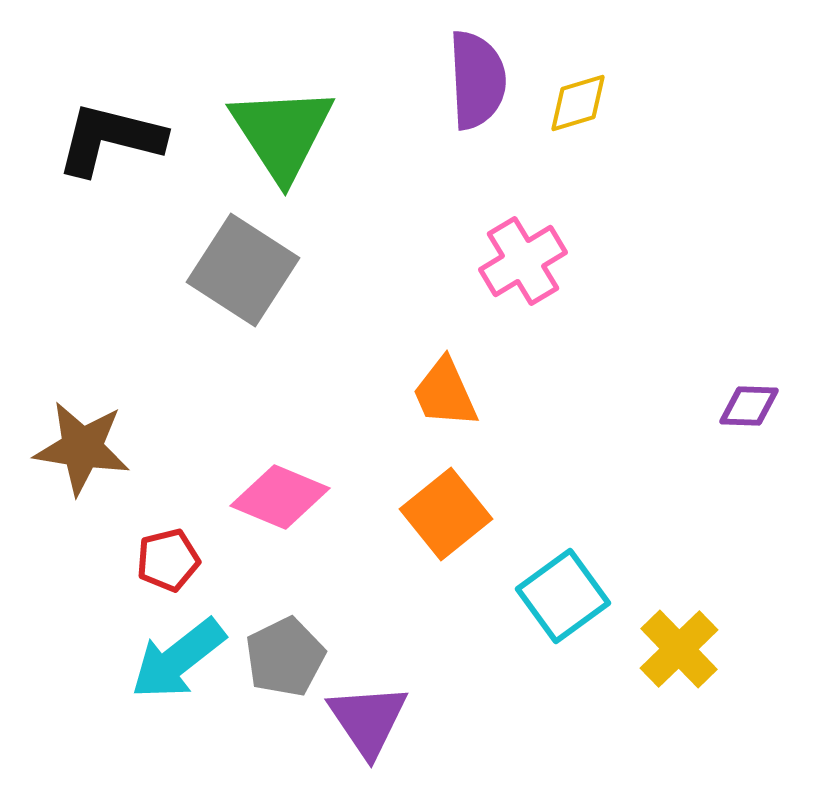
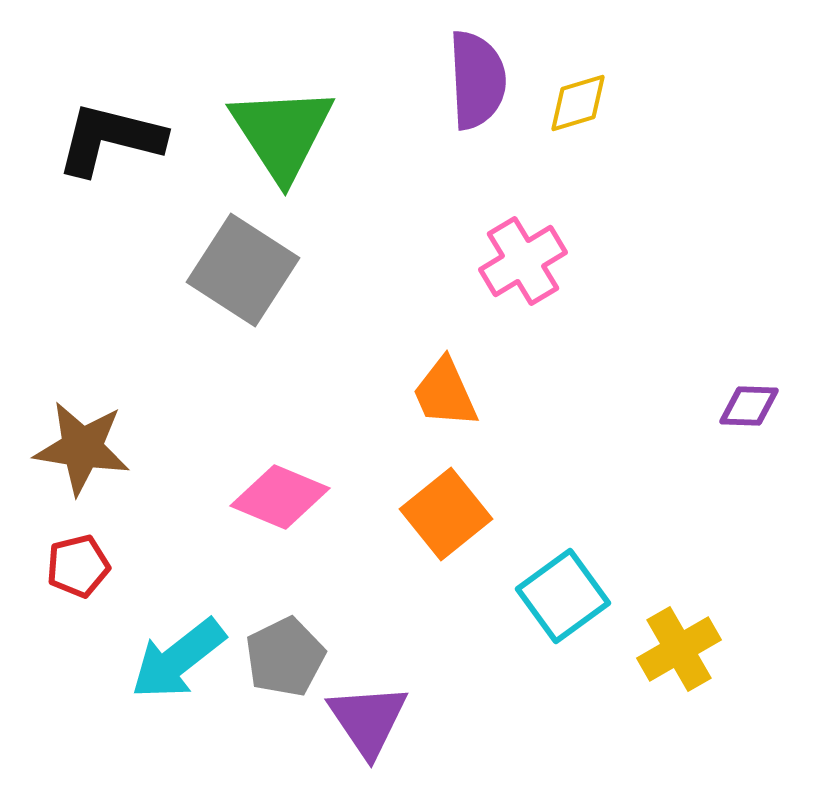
red pentagon: moved 90 px left, 6 px down
yellow cross: rotated 14 degrees clockwise
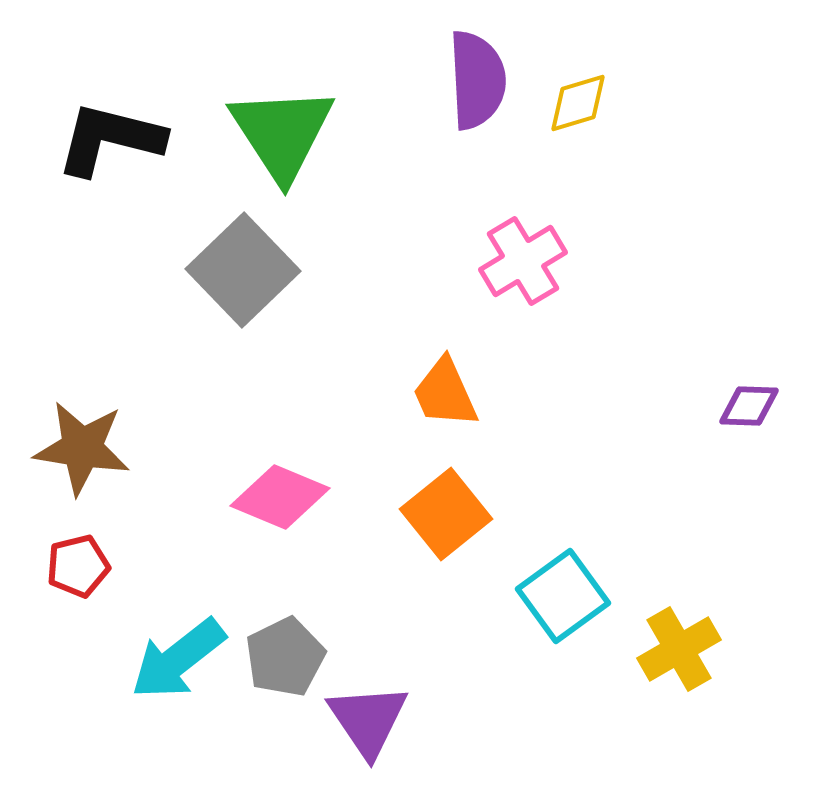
gray square: rotated 13 degrees clockwise
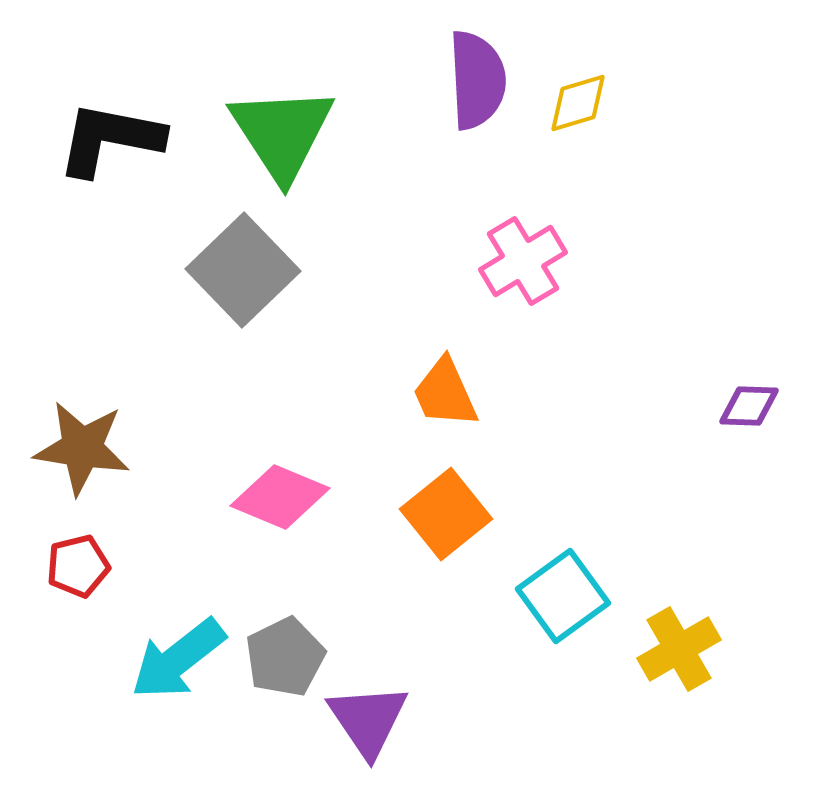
black L-shape: rotated 3 degrees counterclockwise
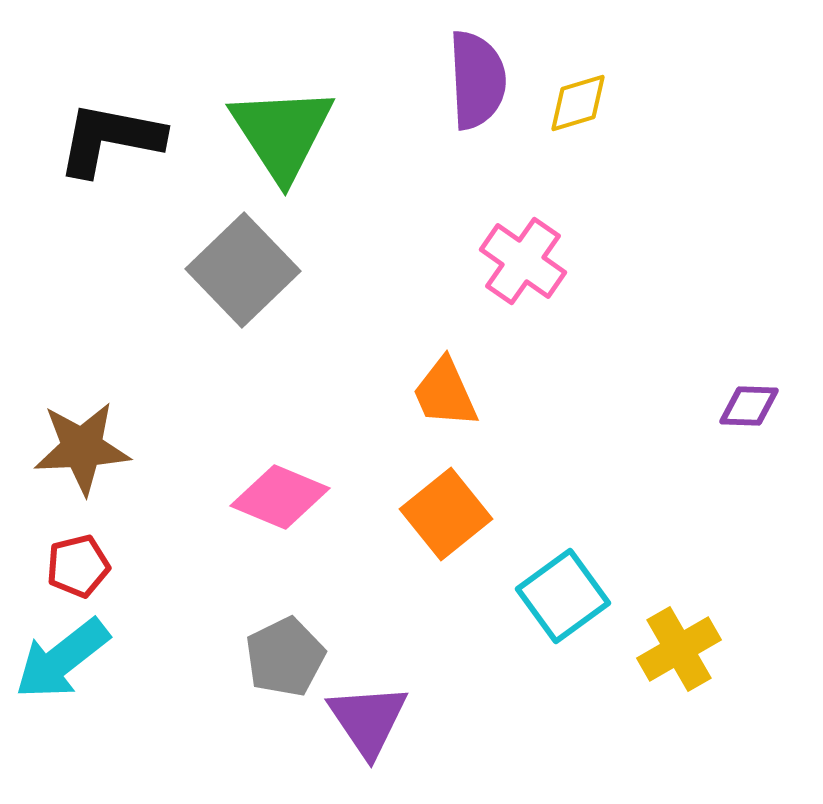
pink cross: rotated 24 degrees counterclockwise
brown star: rotated 12 degrees counterclockwise
cyan arrow: moved 116 px left
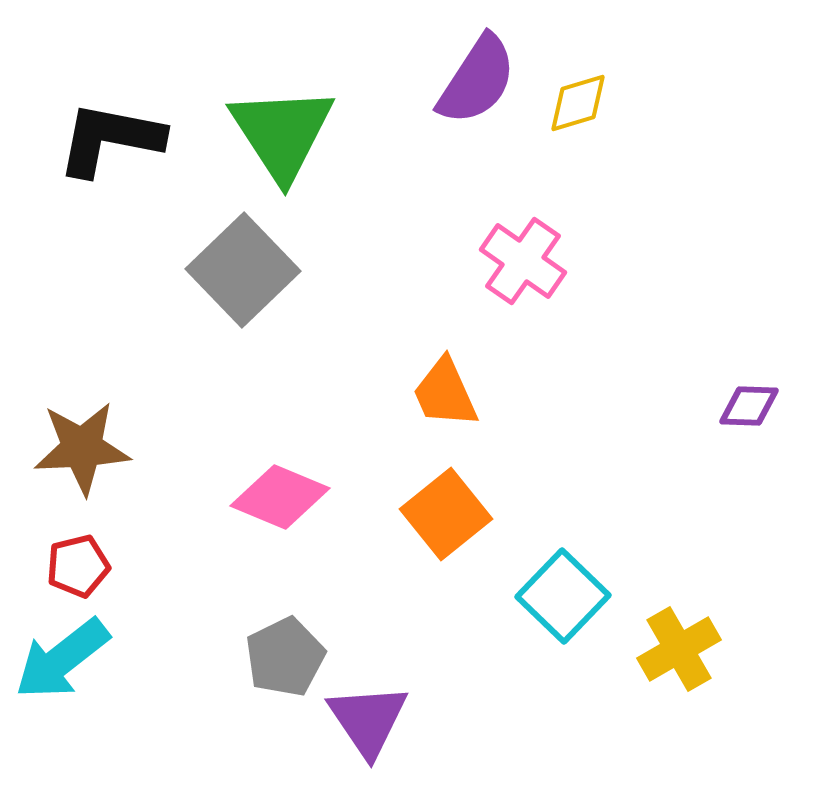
purple semicircle: rotated 36 degrees clockwise
cyan square: rotated 10 degrees counterclockwise
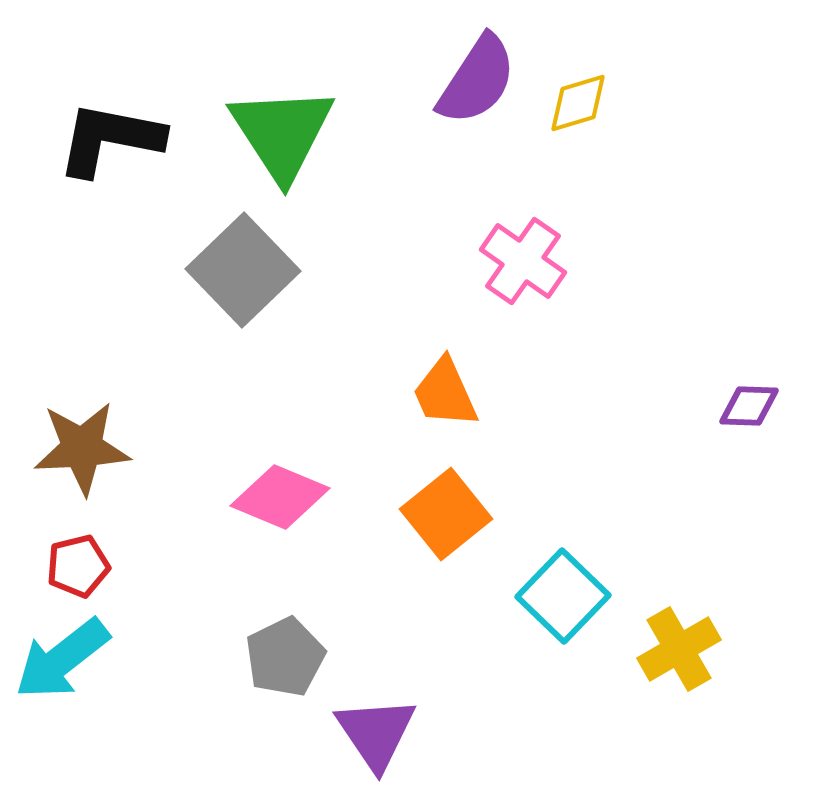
purple triangle: moved 8 px right, 13 px down
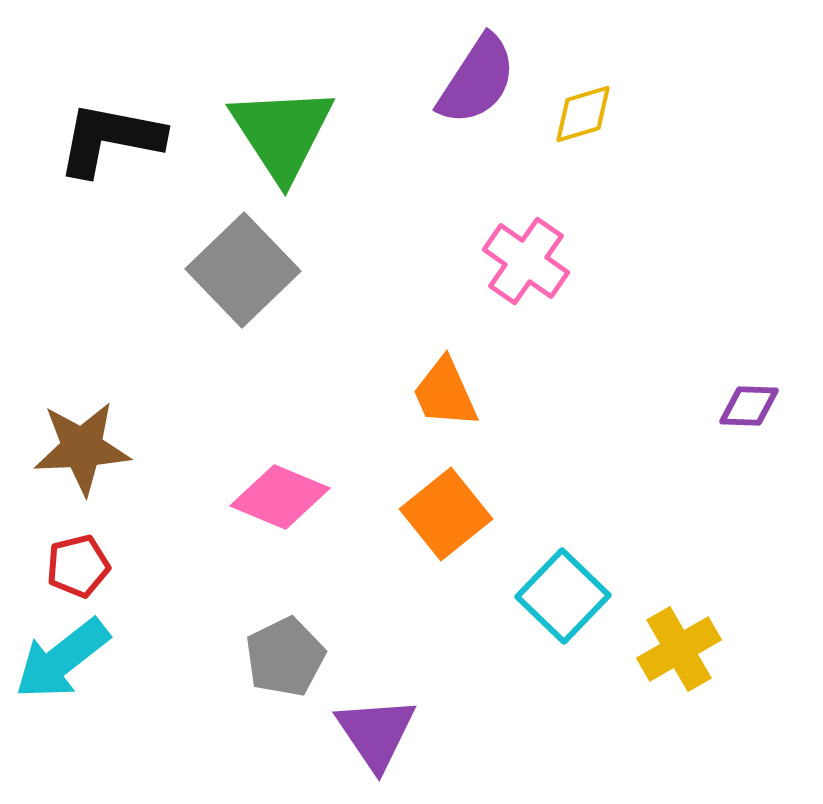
yellow diamond: moved 5 px right, 11 px down
pink cross: moved 3 px right
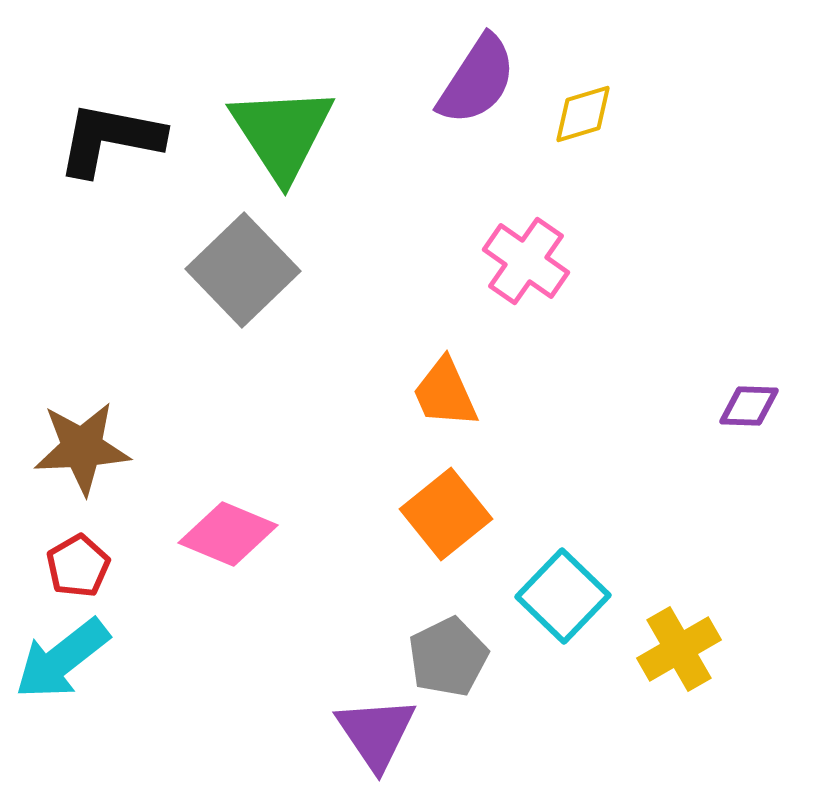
pink diamond: moved 52 px left, 37 px down
red pentagon: rotated 16 degrees counterclockwise
gray pentagon: moved 163 px right
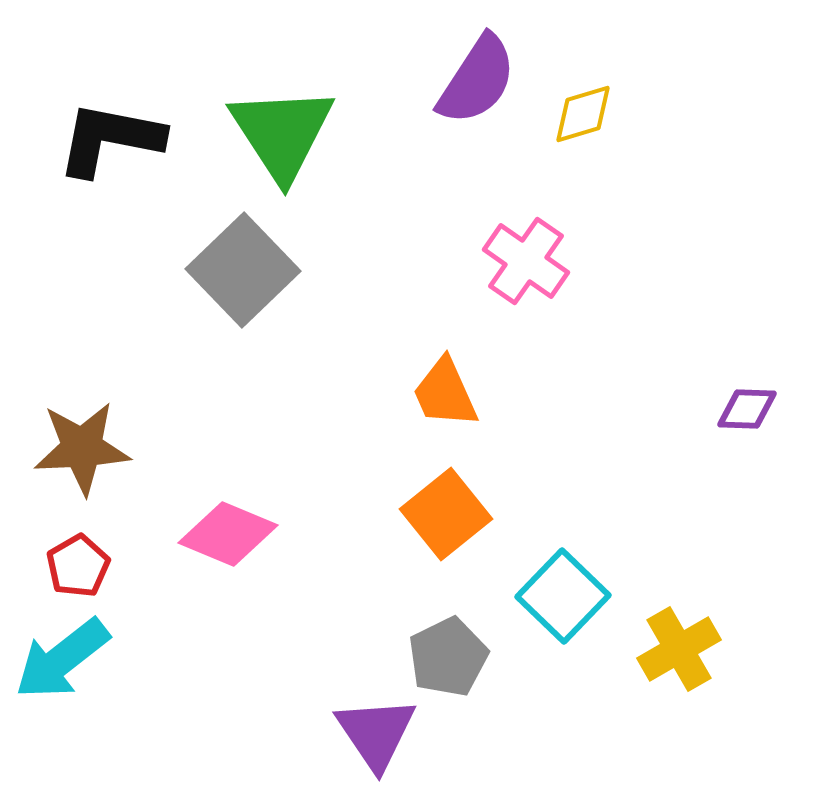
purple diamond: moved 2 px left, 3 px down
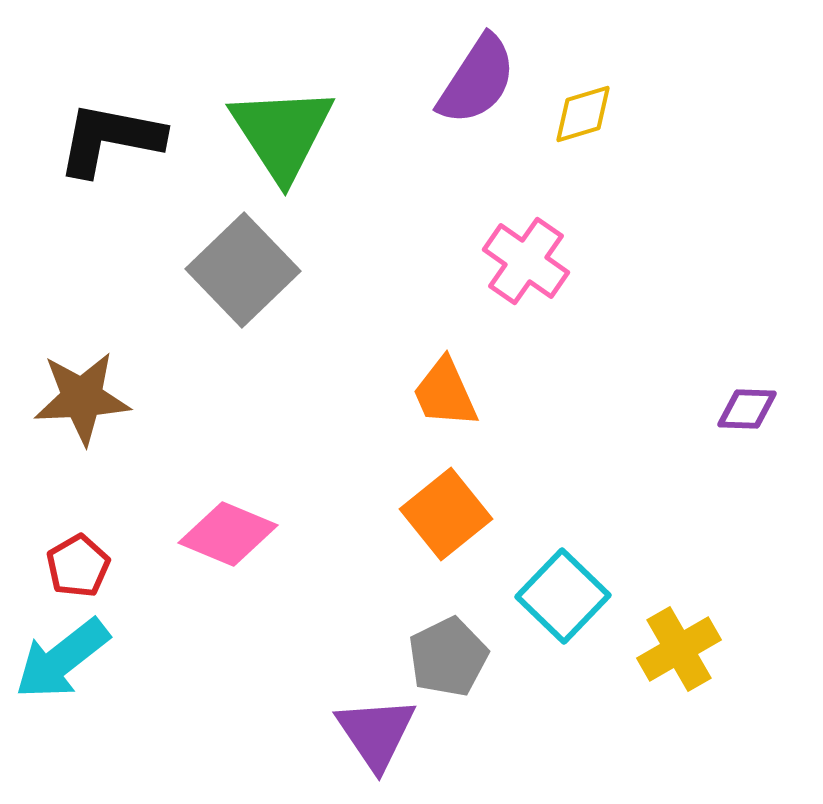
brown star: moved 50 px up
